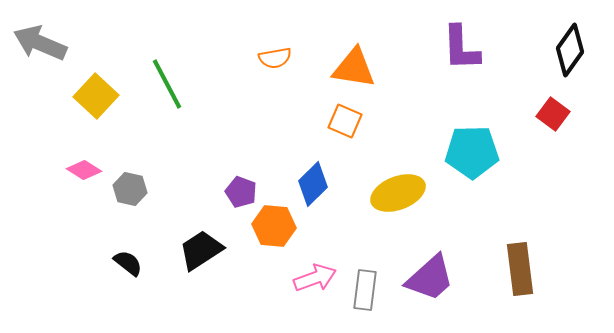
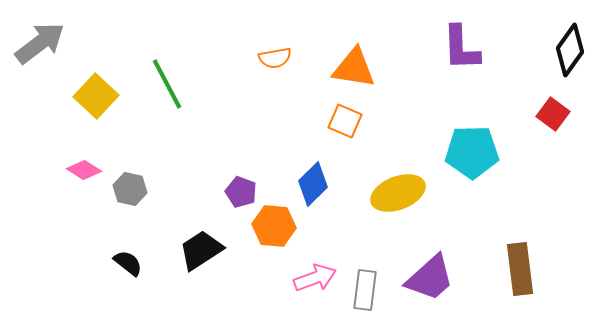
gray arrow: rotated 120 degrees clockwise
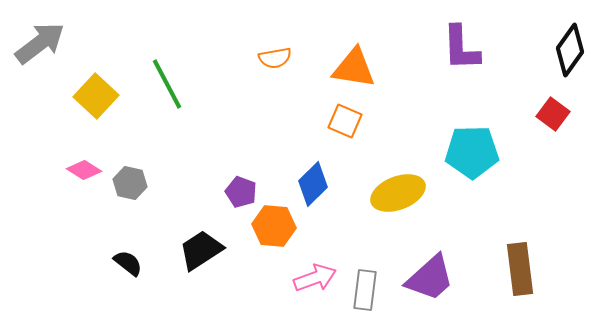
gray hexagon: moved 6 px up
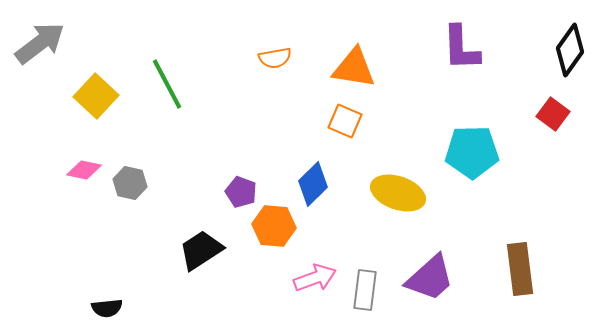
pink diamond: rotated 20 degrees counterclockwise
yellow ellipse: rotated 40 degrees clockwise
black semicircle: moved 21 px left, 45 px down; rotated 136 degrees clockwise
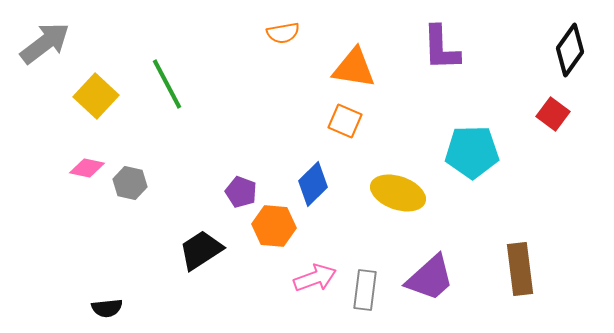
gray arrow: moved 5 px right
purple L-shape: moved 20 px left
orange semicircle: moved 8 px right, 25 px up
pink diamond: moved 3 px right, 2 px up
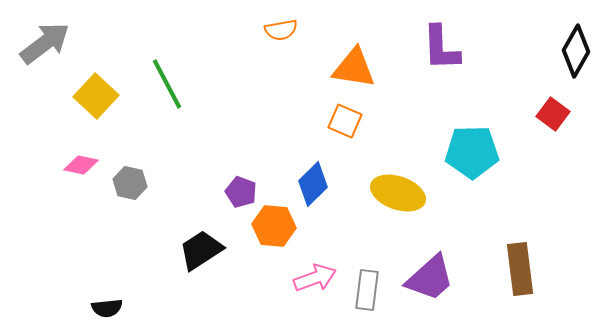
orange semicircle: moved 2 px left, 3 px up
black diamond: moved 6 px right, 1 px down; rotated 6 degrees counterclockwise
pink diamond: moved 6 px left, 3 px up
gray rectangle: moved 2 px right
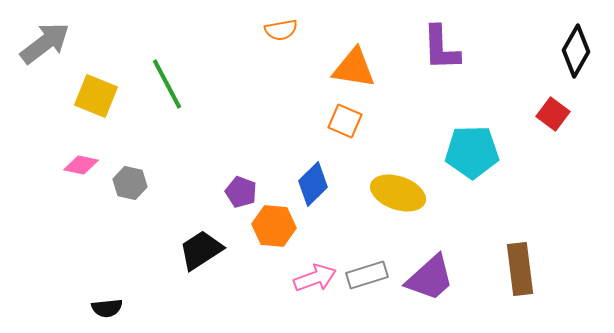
yellow square: rotated 21 degrees counterclockwise
gray rectangle: moved 15 px up; rotated 66 degrees clockwise
